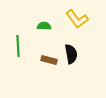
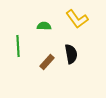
brown rectangle: moved 2 px left, 2 px down; rotated 63 degrees counterclockwise
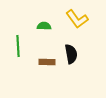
brown rectangle: rotated 49 degrees clockwise
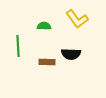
black semicircle: rotated 102 degrees clockwise
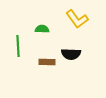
green semicircle: moved 2 px left, 3 px down
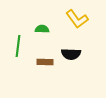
green line: rotated 10 degrees clockwise
brown rectangle: moved 2 px left
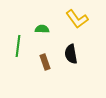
black semicircle: rotated 78 degrees clockwise
brown rectangle: rotated 70 degrees clockwise
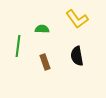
black semicircle: moved 6 px right, 2 px down
